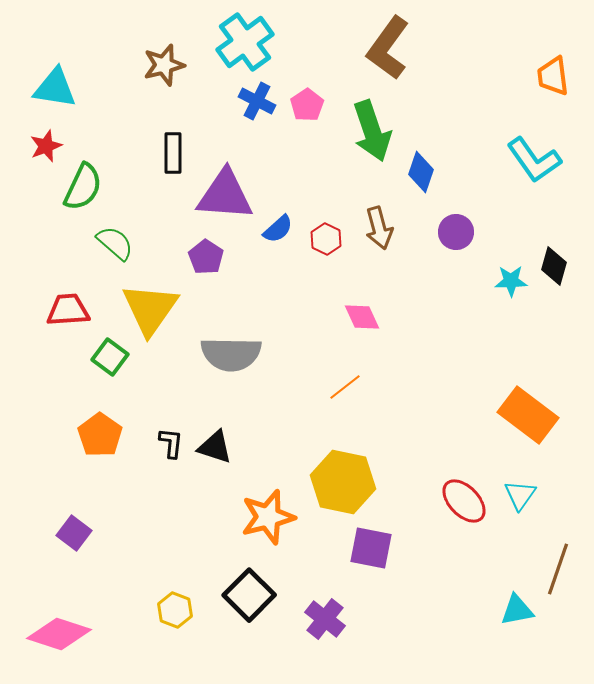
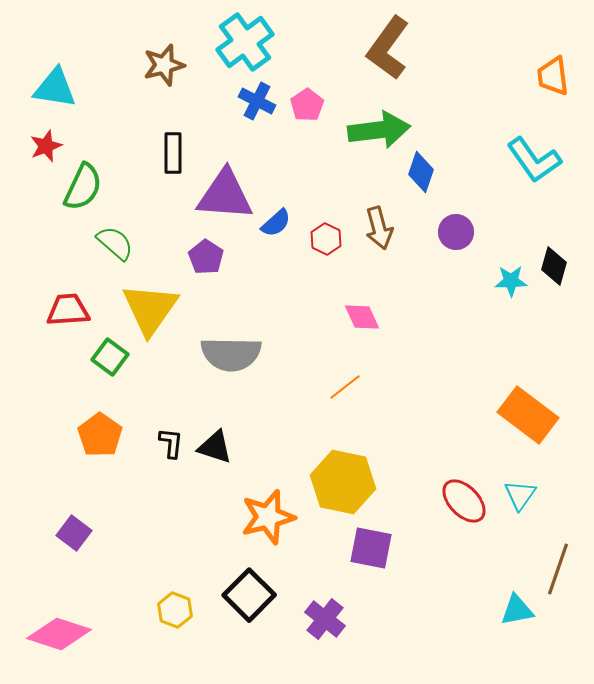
green arrow at (372, 131): moved 7 px right, 1 px up; rotated 78 degrees counterclockwise
blue semicircle at (278, 229): moved 2 px left, 6 px up
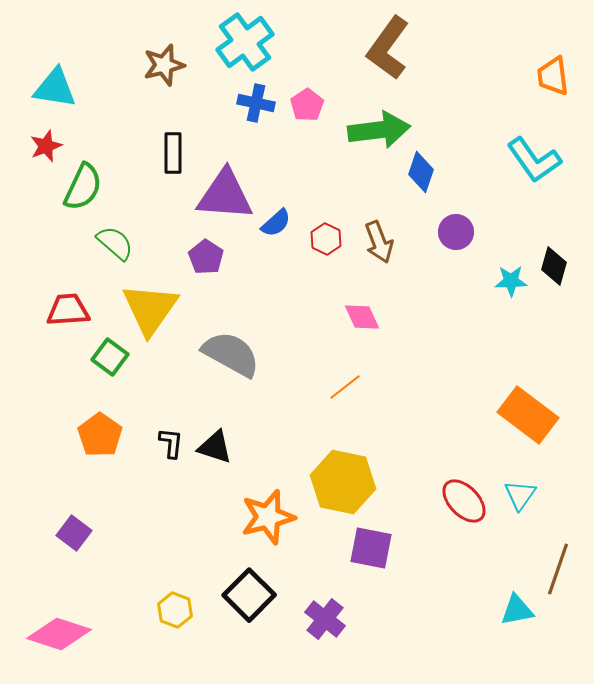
blue cross at (257, 101): moved 1 px left, 2 px down; rotated 15 degrees counterclockwise
brown arrow at (379, 228): moved 14 px down; rotated 6 degrees counterclockwise
gray semicircle at (231, 354): rotated 152 degrees counterclockwise
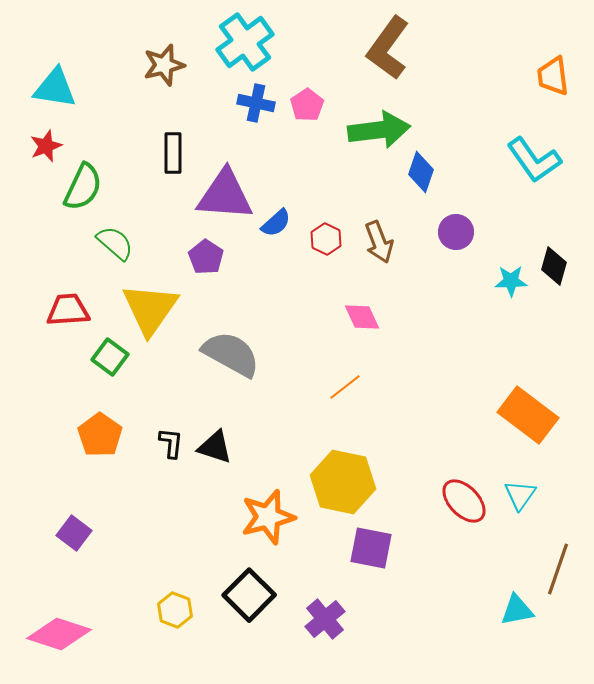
purple cross at (325, 619): rotated 12 degrees clockwise
